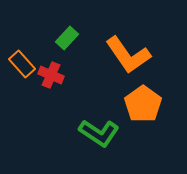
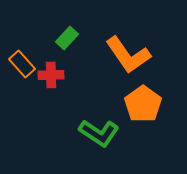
red cross: rotated 25 degrees counterclockwise
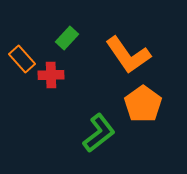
orange rectangle: moved 5 px up
green L-shape: rotated 72 degrees counterclockwise
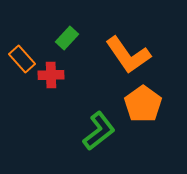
green L-shape: moved 2 px up
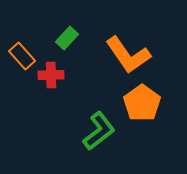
orange rectangle: moved 3 px up
orange pentagon: moved 1 px left, 1 px up
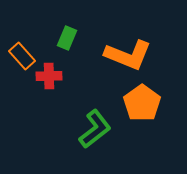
green rectangle: rotated 20 degrees counterclockwise
orange L-shape: rotated 33 degrees counterclockwise
red cross: moved 2 px left, 1 px down
green L-shape: moved 4 px left, 2 px up
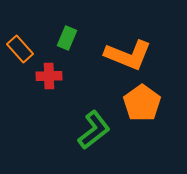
orange rectangle: moved 2 px left, 7 px up
green L-shape: moved 1 px left, 1 px down
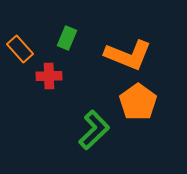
orange pentagon: moved 4 px left, 1 px up
green L-shape: rotated 6 degrees counterclockwise
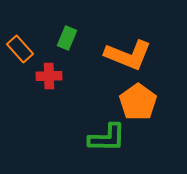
green L-shape: moved 13 px right, 8 px down; rotated 45 degrees clockwise
